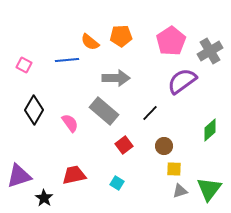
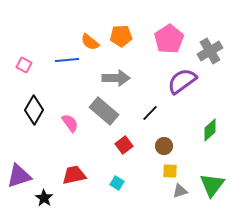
pink pentagon: moved 2 px left, 2 px up
yellow square: moved 4 px left, 2 px down
green triangle: moved 3 px right, 4 px up
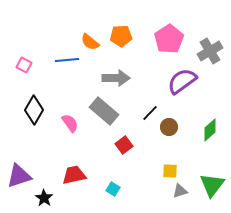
brown circle: moved 5 px right, 19 px up
cyan square: moved 4 px left, 6 px down
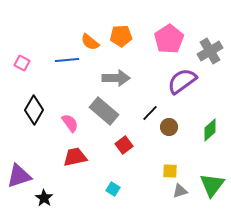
pink square: moved 2 px left, 2 px up
red trapezoid: moved 1 px right, 18 px up
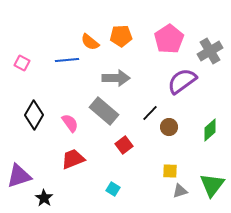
black diamond: moved 5 px down
red trapezoid: moved 2 px left, 2 px down; rotated 10 degrees counterclockwise
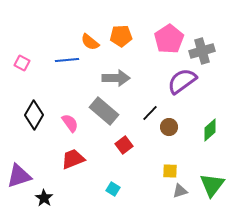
gray cross: moved 8 px left; rotated 15 degrees clockwise
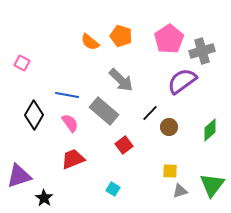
orange pentagon: rotated 20 degrees clockwise
blue line: moved 35 px down; rotated 15 degrees clockwise
gray arrow: moved 5 px right, 2 px down; rotated 44 degrees clockwise
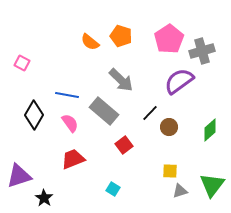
purple semicircle: moved 3 px left
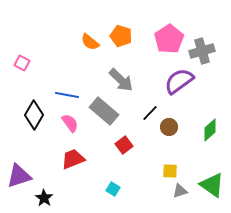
green triangle: rotated 32 degrees counterclockwise
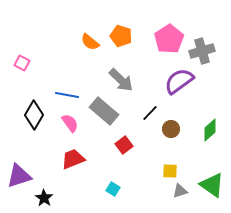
brown circle: moved 2 px right, 2 px down
